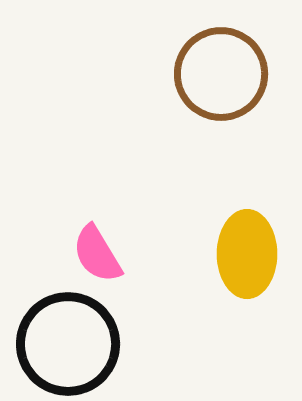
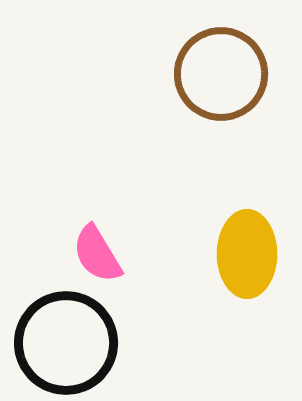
black circle: moved 2 px left, 1 px up
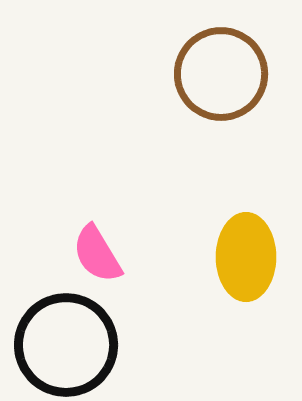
yellow ellipse: moved 1 px left, 3 px down
black circle: moved 2 px down
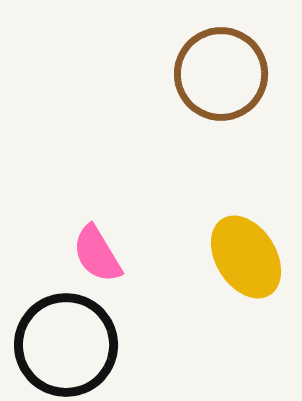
yellow ellipse: rotated 32 degrees counterclockwise
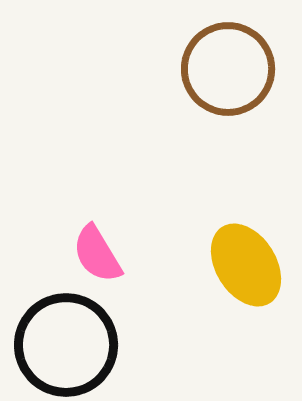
brown circle: moved 7 px right, 5 px up
yellow ellipse: moved 8 px down
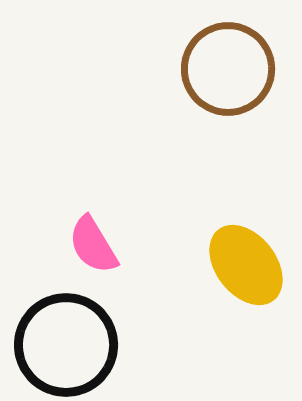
pink semicircle: moved 4 px left, 9 px up
yellow ellipse: rotated 6 degrees counterclockwise
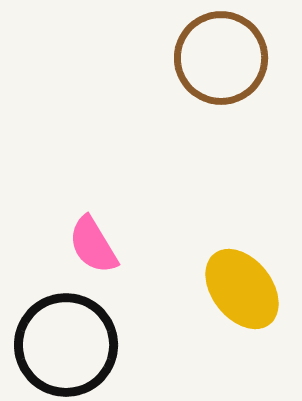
brown circle: moved 7 px left, 11 px up
yellow ellipse: moved 4 px left, 24 px down
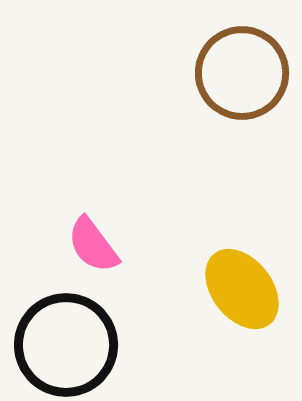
brown circle: moved 21 px right, 15 px down
pink semicircle: rotated 6 degrees counterclockwise
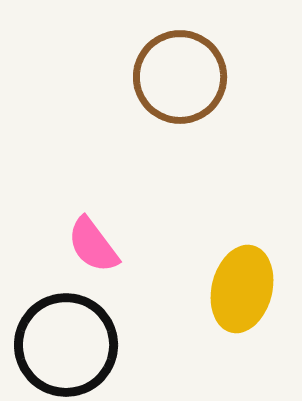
brown circle: moved 62 px left, 4 px down
yellow ellipse: rotated 52 degrees clockwise
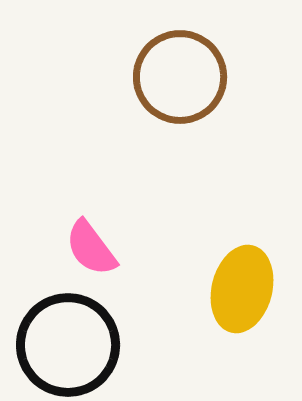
pink semicircle: moved 2 px left, 3 px down
black circle: moved 2 px right
